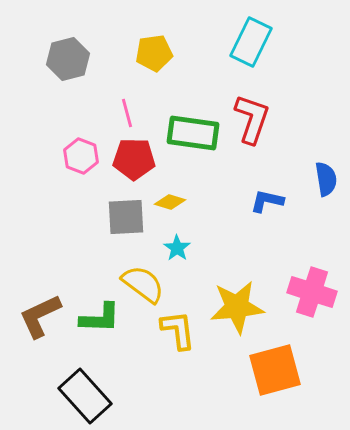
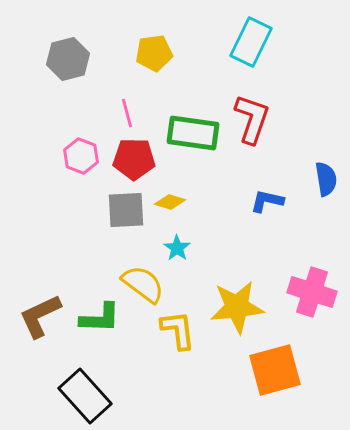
gray square: moved 7 px up
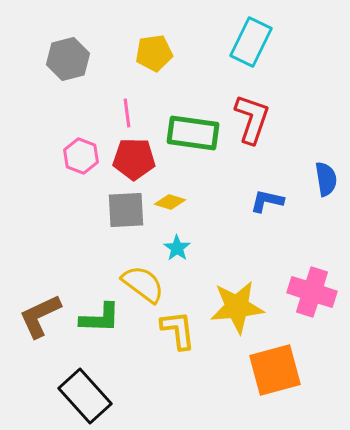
pink line: rotated 8 degrees clockwise
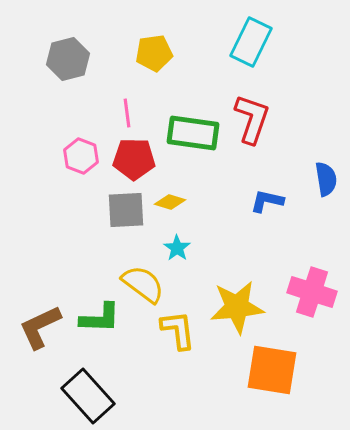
brown L-shape: moved 11 px down
orange square: moved 3 px left; rotated 24 degrees clockwise
black rectangle: moved 3 px right
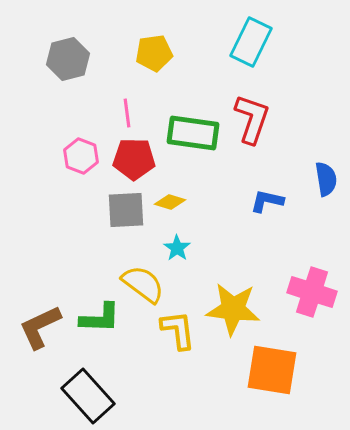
yellow star: moved 4 px left, 2 px down; rotated 12 degrees clockwise
